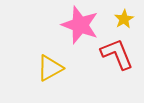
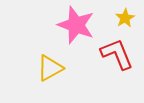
yellow star: moved 1 px right, 1 px up
pink star: moved 4 px left
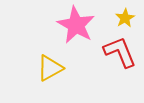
pink star: rotated 9 degrees clockwise
red L-shape: moved 3 px right, 2 px up
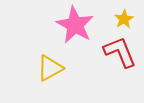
yellow star: moved 1 px left, 1 px down
pink star: moved 1 px left
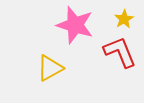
pink star: rotated 12 degrees counterclockwise
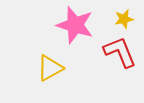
yellow star: rotated 18 degrees clockwise
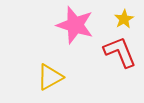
yellow star: rotated 18 degrees counterclockwise
yellow triangle: moved 9 px down
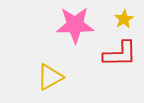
pink star: rotated 18 degrees counterclockwise
red L-shape: moved 2 px down; rotated 111 degrees clockwise
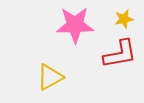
yellow star: rotated 18 degrees clockwise
red L-shape: rotated 9 degrees counterclockwise
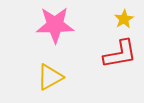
yellow star: rotated 18 degrees counterclockwise
pink star: moved 20 px left
